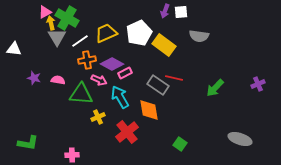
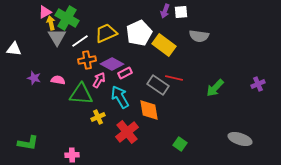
pink arrow: rotated 84 degrees counterclockwise
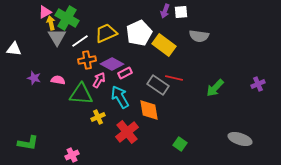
pink cross: rotated 24 degrees counterclockwise
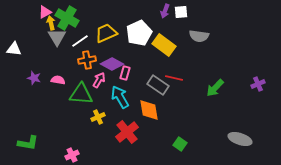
pink rectangle: rotated 48 degrees counterclockwise
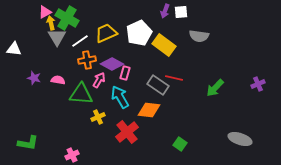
orange diamond: rotated 75 degrees counterclockwise
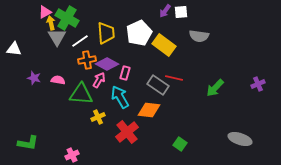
purple arrow: rotated 16 degrees clockwise
yellow trapezoid: rotated 110 degrees clockwise
purple diamond: moved 5 px left
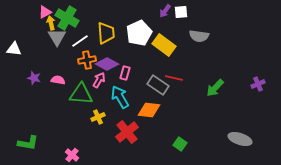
pink cross: rotated 24 degrees counterclockwise
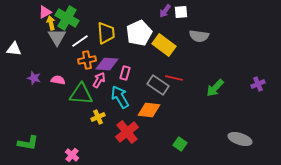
purple diamond: rotated 25 degrees counterclockwise
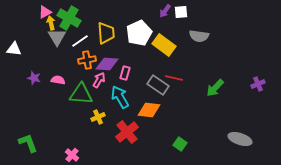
green cross: moved 2 px right
green L-shape: rotated 120 degrees counterclockwise
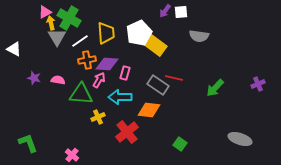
yellow rectangle: moved 9 px left
white triangle: rotated 21 degrees clockwise
cyan arrow: rotated 60 degrees counterclockwise
